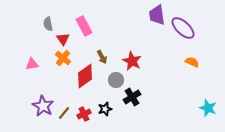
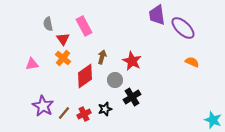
brown arrow: rotated 136 degrees counterclockwise
gray circle: moved 1 px left
cyan star: moved 5 px right, 12 px down
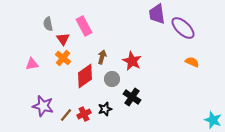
purple trapezoid: moved 1 px up
gray circle: moved 3 px left, 1 px up
black cross: rotated 24 degrees counterclockwise
purple star: rotated 15 degrees counterclockwise
brown line: moved 2 px right, 2 px down
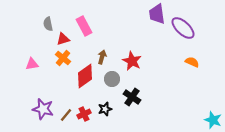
red triangle: rotated 48 degrees clockwise
purple star: moved 3 px down
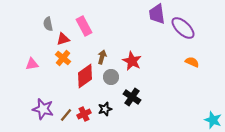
gray circle: moved 1 px left, 2 px up
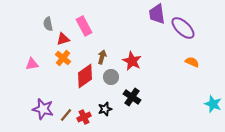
red cross: moved 3 px down
cyan star: moved 16 px up
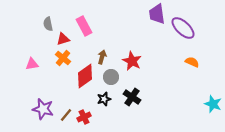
black star: moved 1 px left, 10 px up
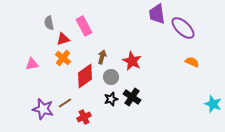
gray semicircle: moved 1 px right, 1 px up
black star: moved 7 px right
brown line: moved 1 px left, 12 px up; rotated 16 degrees clockwise
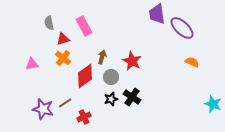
purple ellipse: moved 1 px left
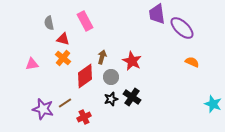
pink rectangle: moved 1 px right, 5 px up
red triangle: rotated 32 degrees clockwise
